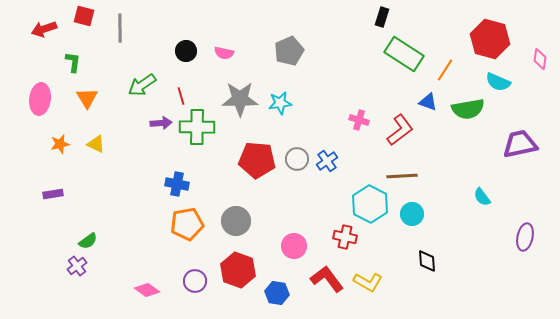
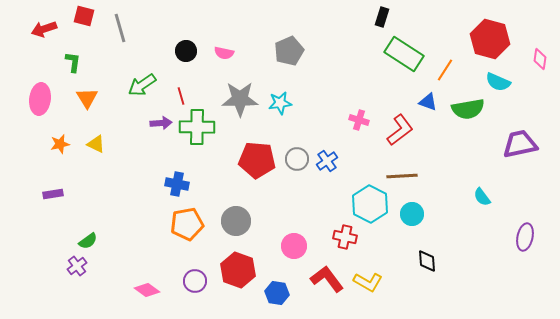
gray line at (120, 28): rotated 16 degrees counterclockwise
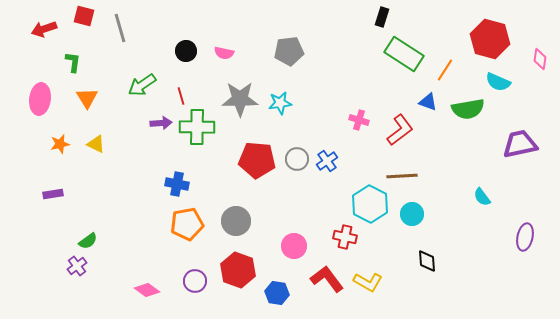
gray pentagon at (289, 51): rotated 16 degrees clockwise
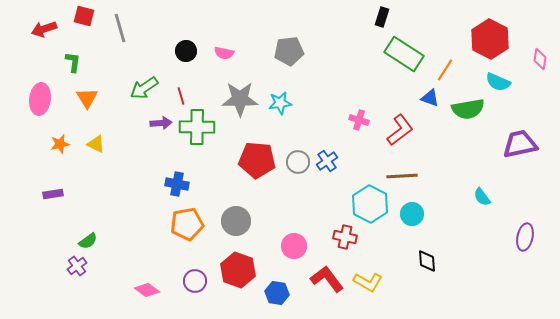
red hexagon at (490, 39): rotated 12 degrees clockwise
green arrow at (142, 85): moved 2 px right, 3 px down
blue triangle at (428, 102): moved 2 px right, 4 px up
gray circle at (297, 159): moved 1 px right, 3 px down
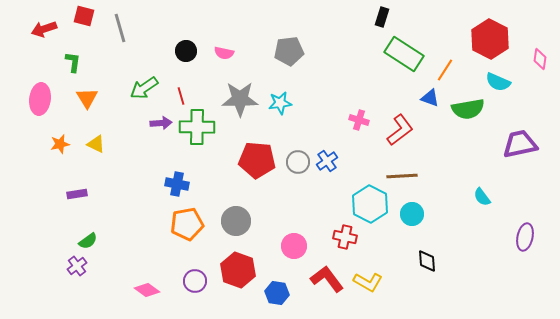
purple rectangle at (53, 194): moved 24 px right
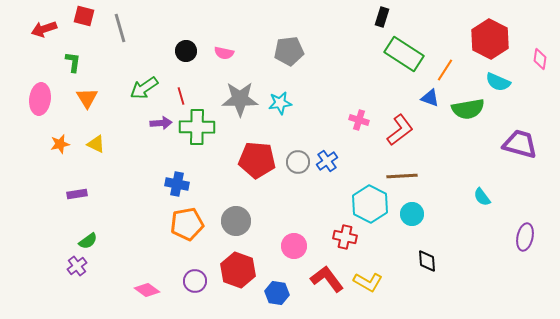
purple trapezoid at (520, 144): rotated 27 degrees clockwise
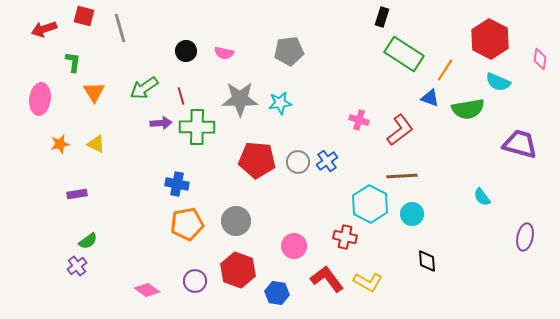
orange triangle at (87, 98): moved 7 px right, 6 px up
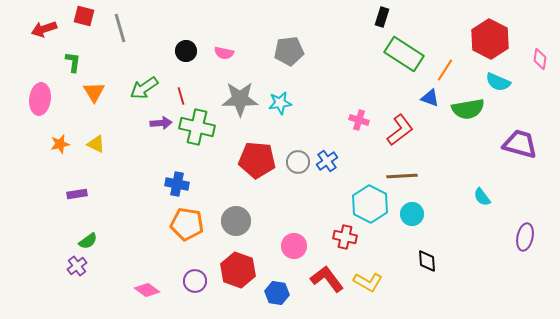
green cross at (197, 127): rotated 12 degrees clockwise
orange pentagon at (187, 224): rotated 20 degrees clockwise
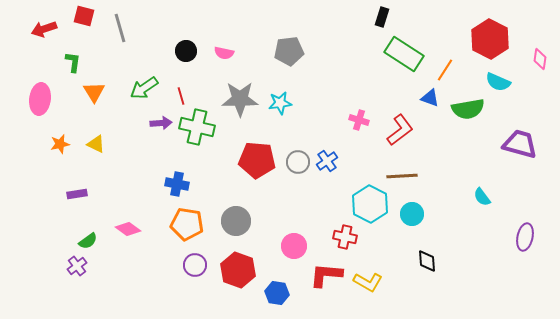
red L-shape at (327, 279): moved 1 px left, 4 px up; rotated 48 degrees counterclockwise
purple circle at (195, 281): moved 16 px up
pink diamond at (147, 290): moved 19 px left, 61 px up
